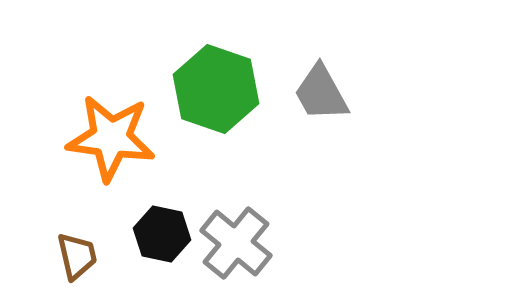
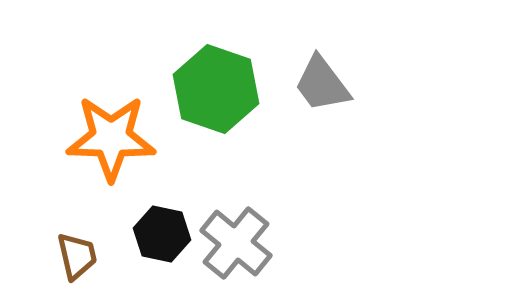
gray trapezoid: moved 1 px right, 9 px up; rotated 8 degrees counterclockwise
orange star: rotated 6 degrees counterclockwise
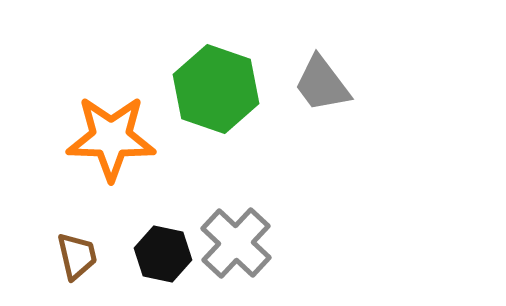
black hexagon: moved 1 px right, 20 px down
gray cross: rotated 4 degrees clockwise
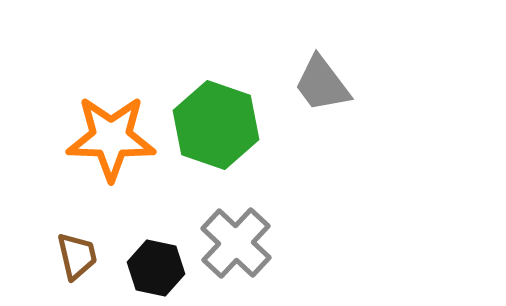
green hexagon: moved 36 px down
black hexagon: moved 7 px left, 14 px down
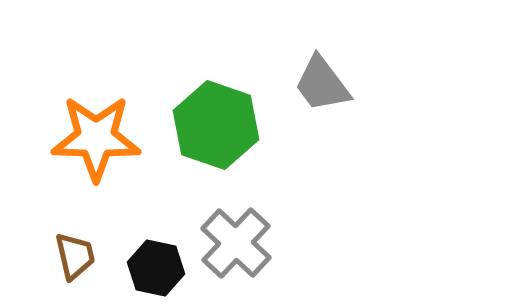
orange star: moved 15 px left
brown trapezoid: moved 2 px left
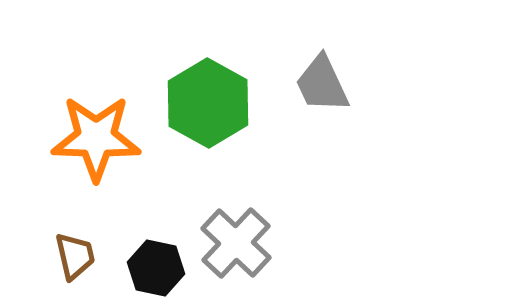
gray trapezoid: rotated 12 degrees clockwise
green hexagon: moved 8 px left, 22 px up; rotated 10 degrees clockwise
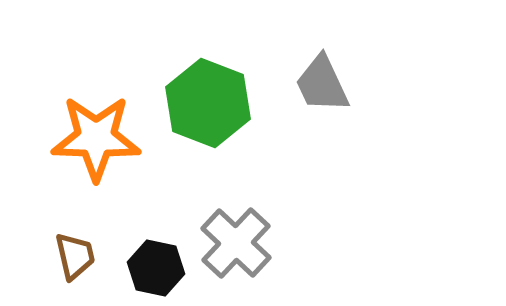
green hexagon: rotated 8 degrees counterclockwise
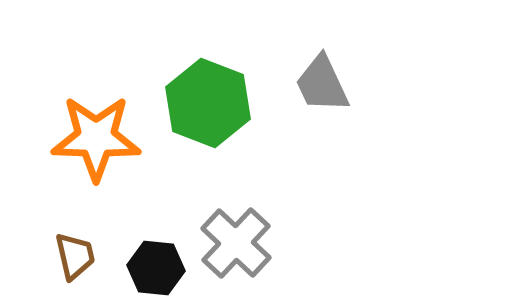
black hexagon: rotated 6 degrees counterclockwise
